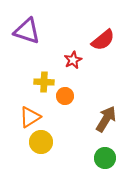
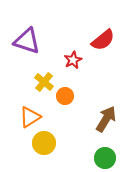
purple triangle: moved 10 px down
yellow cross: rotated 36 degrees clockwise
yellow circle: moved 3 px right, 1 px down
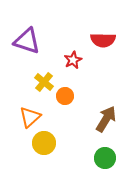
red semicircle: rotated 40 degrees clockwise
orange triangle: rotated 10 degrees counterclockwise
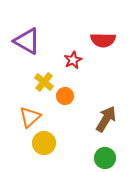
purple triangle: rotated 12 degrees clockwise
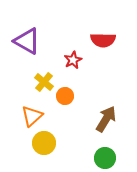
orange triangle: moved 2 px right, 1 px up
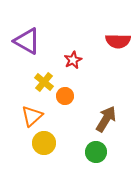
red semicircle: moved 15 px right, 1 px down
green circle: moved 9 px left, 6 px up
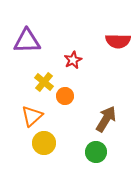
purple triangle: rotated 32 degrees counterclockwise
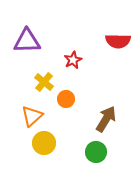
orange circle: moved 1 px right, 3 px down
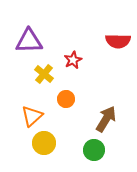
purple triangle: moved 2 px right
yellow cross: moved 8 px up
green circle: moved 2 px left, 2 px up
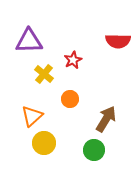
orange circle: moved 4 px right
